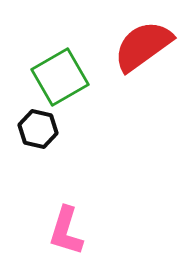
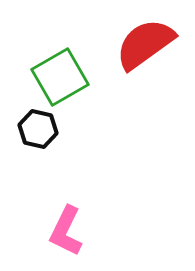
red semicircle: moved 2 px right, 2 px up
pink L-shape: rotated 9 degrees clockwise
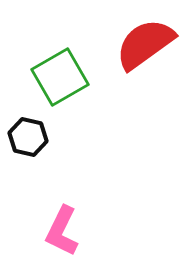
black hexagon: moved 10 px left, 8 px down
pink L-shape: moved 4 px left
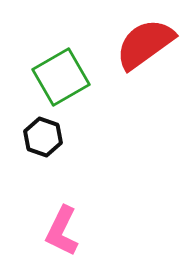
green square: moved 1 px right
black hexagon: moved 15 px right; rotated 6 degrees clockwise
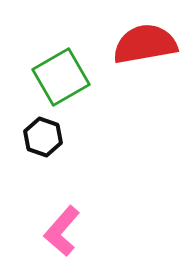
red semicircle: rotated 26 degrees clockwise
pink L-shape: rotated 15 degrees clockwise
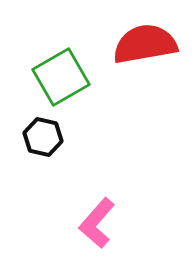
black hexagon: rotated 6 degrees counterclockwise
pink L-shape: moved 35 px right, 8 px up
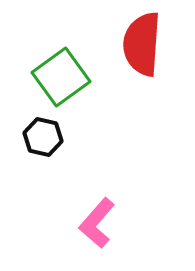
red semicircle: moved 3 px left; rotated 76 degrees counterclockwise
green square: rotated 6 degrees counterclockwise
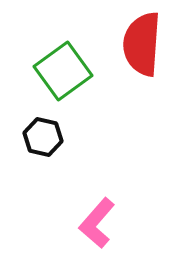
green square: moved 2 px right, 6 px up
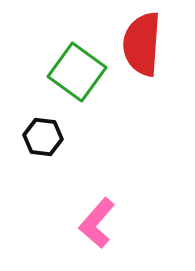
green square: moved 14 px right, 1 px down; rotated 18 degrees counterclockwise
black hexagon: rotated 6 degrees counterclockwise
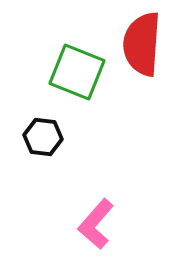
green square: rotated 14 degrees counterclockwise
pink L-shape: moved 1 px left, 1 px down
